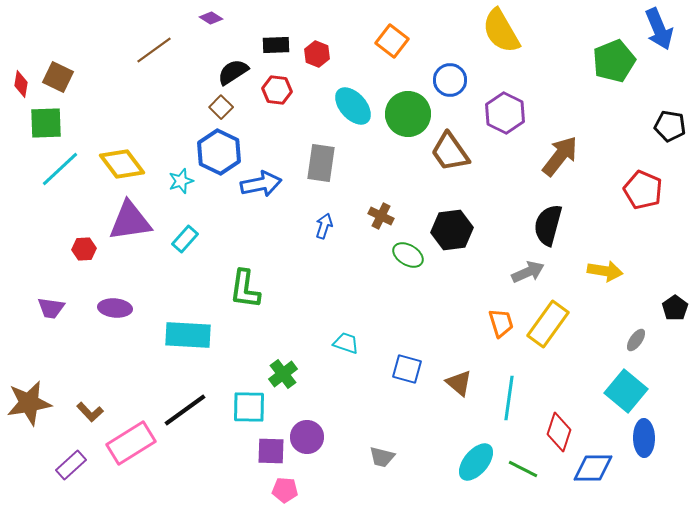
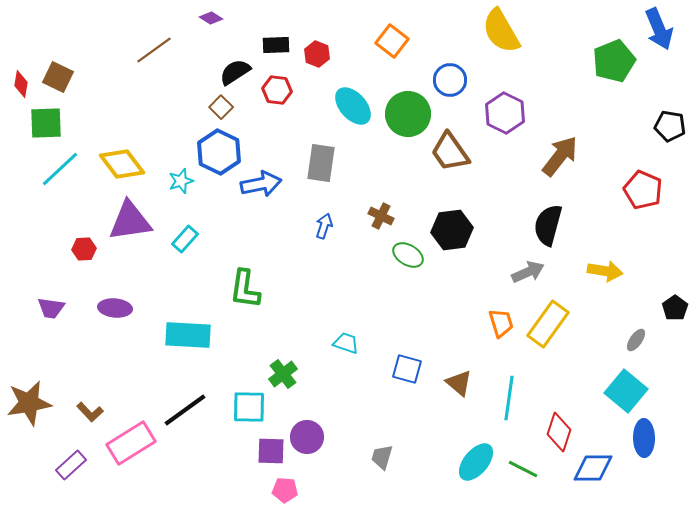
black semicircle at (233, 72): moved 2 px right
gray trapezoid at (382, 457): rotated 92 degrees clockwise
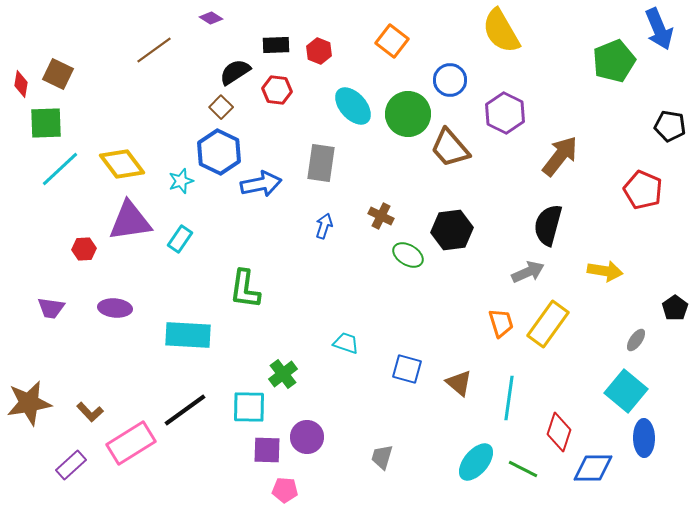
red hexagon at (317, 54): moved 2 px right, 3 px up
brown square at (58, 77): moved 3 px up
brown trapezoid at (450, 152): moved 4 px up; rotated 6 degrees counterclockwise
cyan rectangle at (185, 239): moved 5 px left; rotated 8 degrees counterclockwise
purple square at (271, 451): moved 4 px left, 1 px up
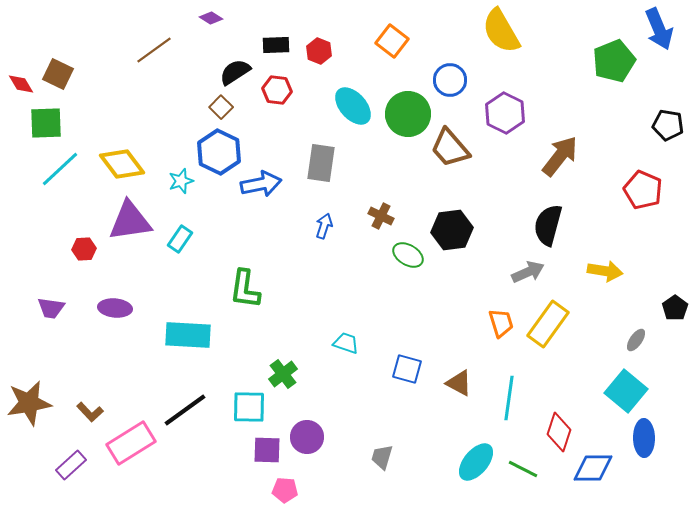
red diamond at (21, 84): rotated 40 degrees counterclockwise
black pentagon at (670, 126): moved 2 px left, 1 px up
brown triangle at (459, 383): rotated 12 degrees counterclockwise
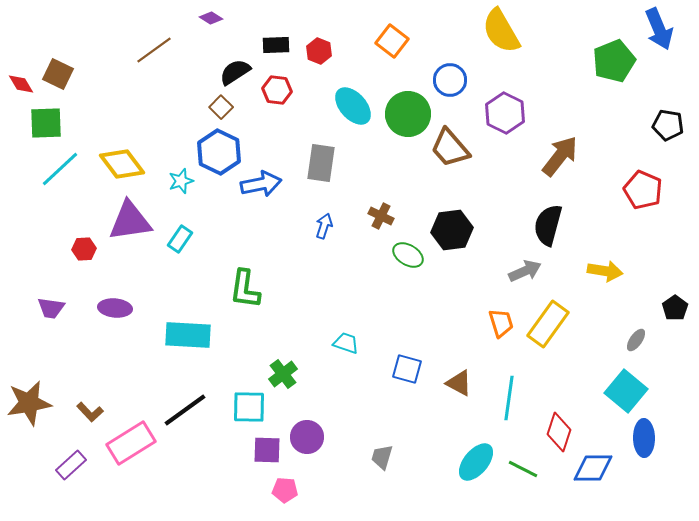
gray arrow at (528, 272): moved 3 px left, 1 px up
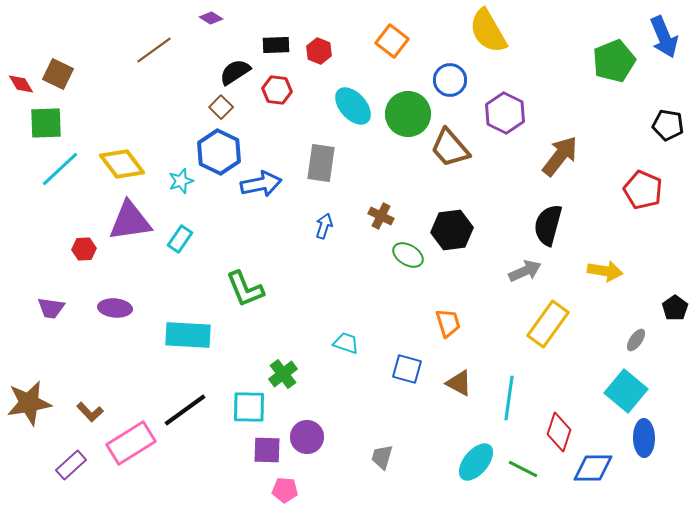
blue arrow at (659, 29): moved 5 px right, 8 px down
yellow semicircle at (501, 31): moved 13 px left
green L-shape at (245, 289): rotated 30 degrees counterclockwise
orange trapezoid at (501, 323): moved 53 px left
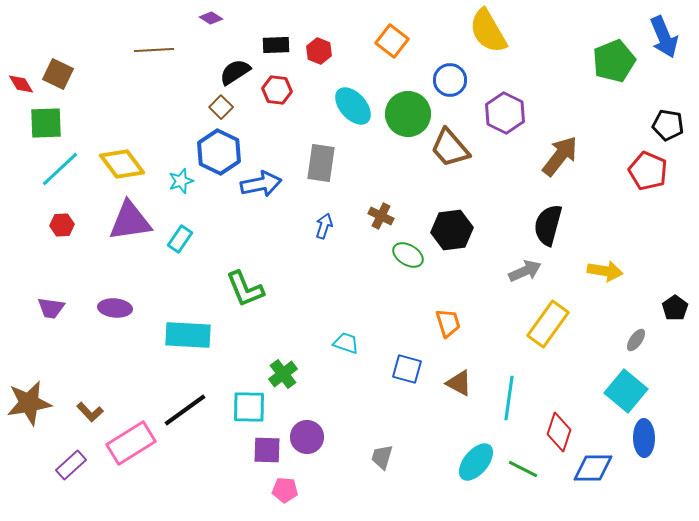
brown line at (154, 50): rotated 33 degrees clockwise
red pentagon at (643, 190): moved 5 px right, 19 px up
red hexagon at (84, 249): moved 22 px left, 24 px up
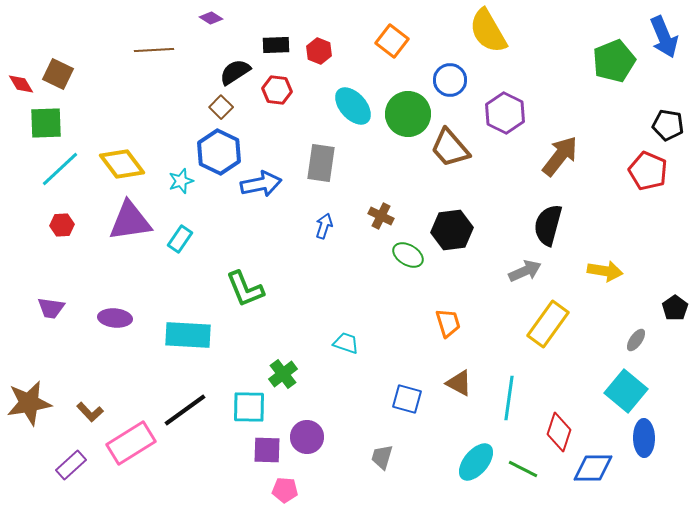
purple ellipse at (115, 308): moved 10 px down
blue square at (407, 369): moved 30 px down
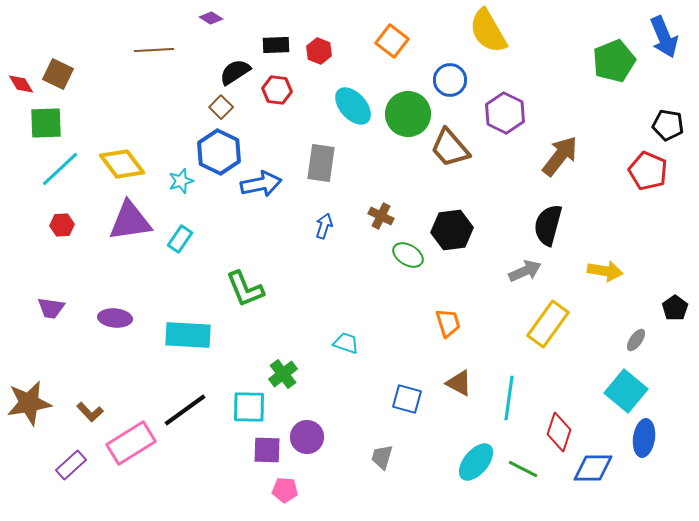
blue ellipse at (644, 438): rotated 9 degrees clockwise
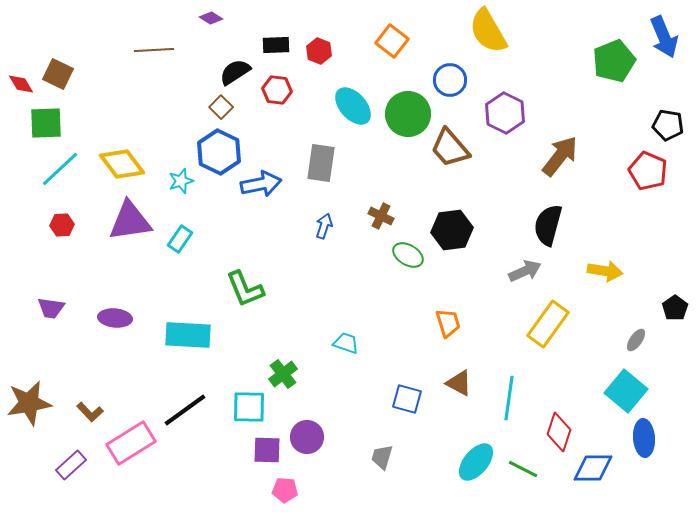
blue ellipse at (644, 438): rotated 12 degrees counterclockwise
